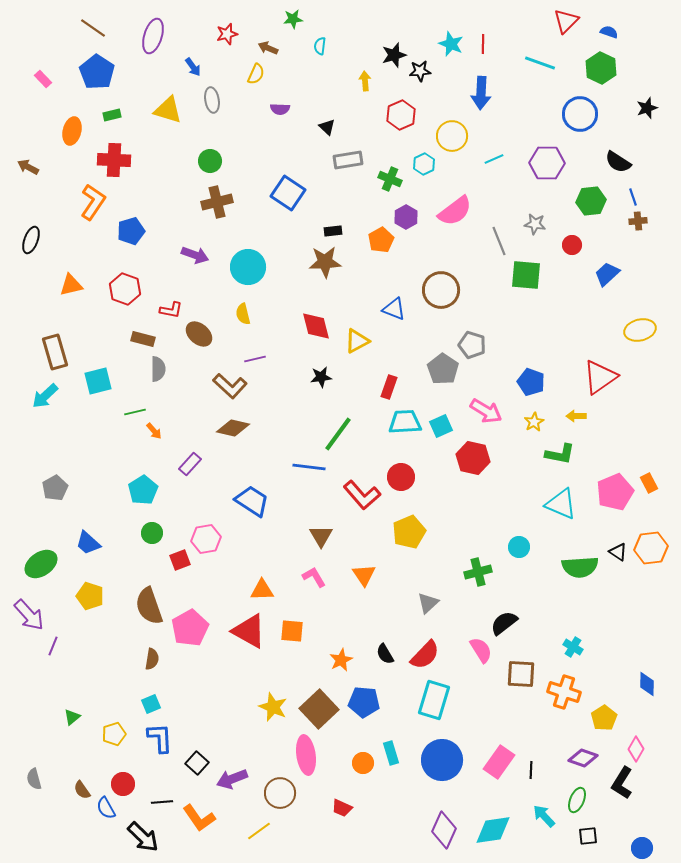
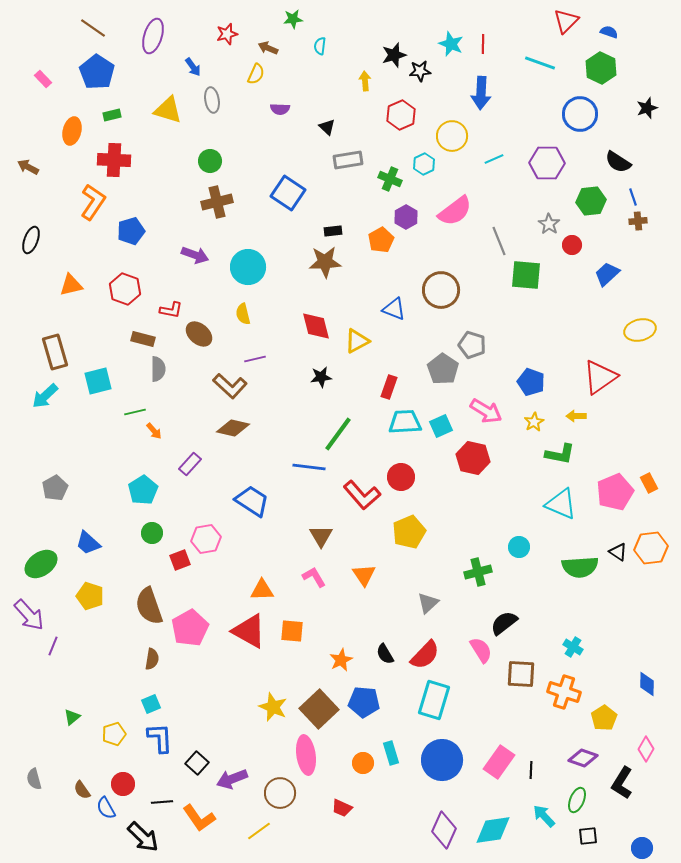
gray star at (535, 224): moved 14 px right; rotated 25 degrees clockwise
pink diamond at (636, 749): moved 10 px right
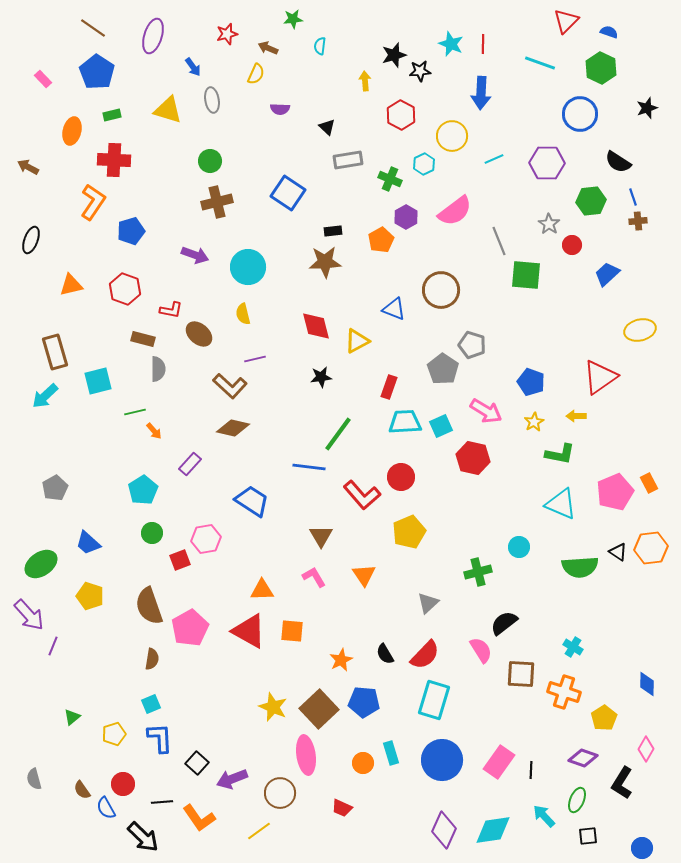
red hexagon at (401, 115): rotated 8 degrees counterclockwise
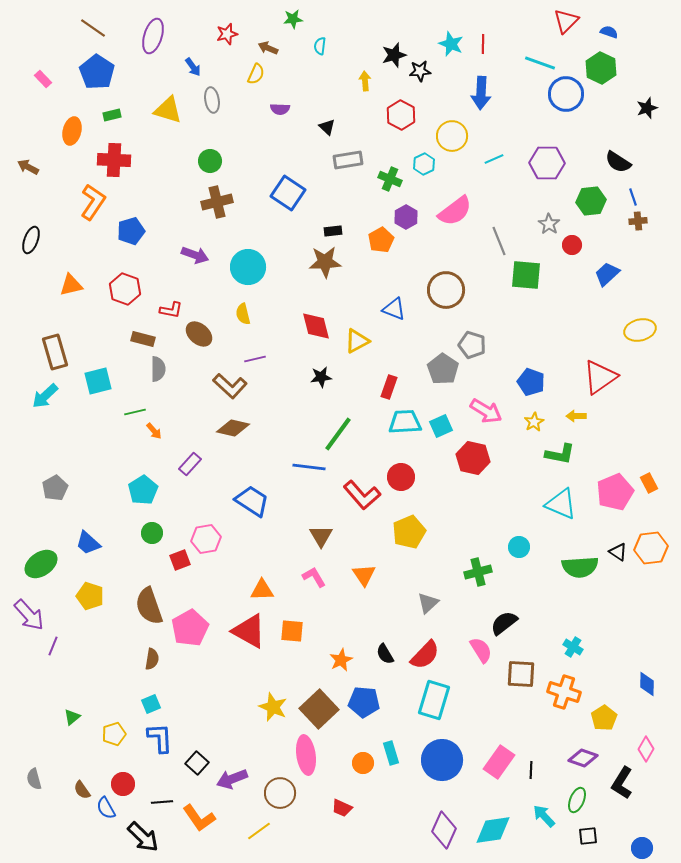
blue circle at (580, 114): moved 14 px left, 20 px up
brown circle at (441, 290): moved 5 px right
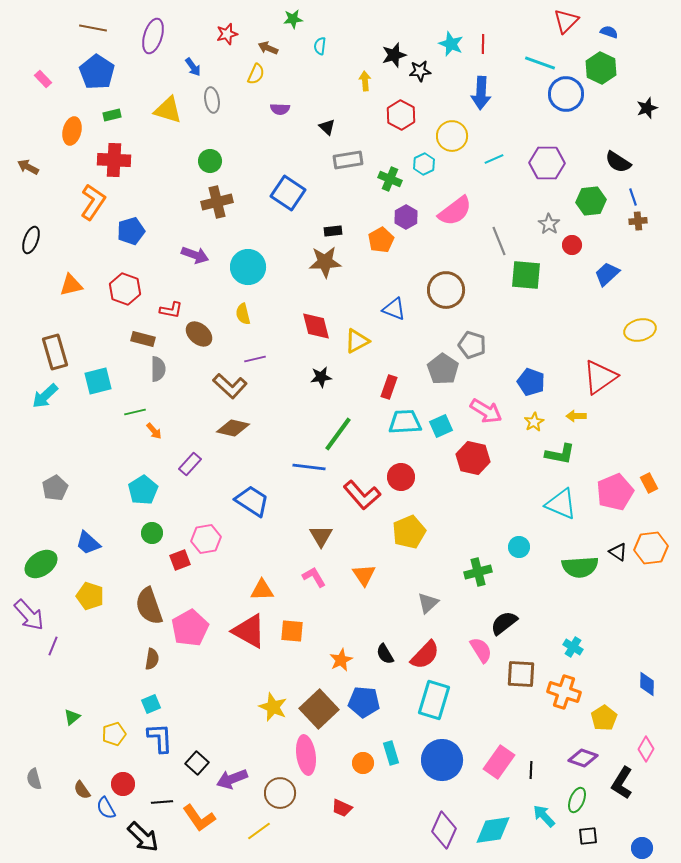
brown line at (93, 28): rotated 24 degrees counterclockwise
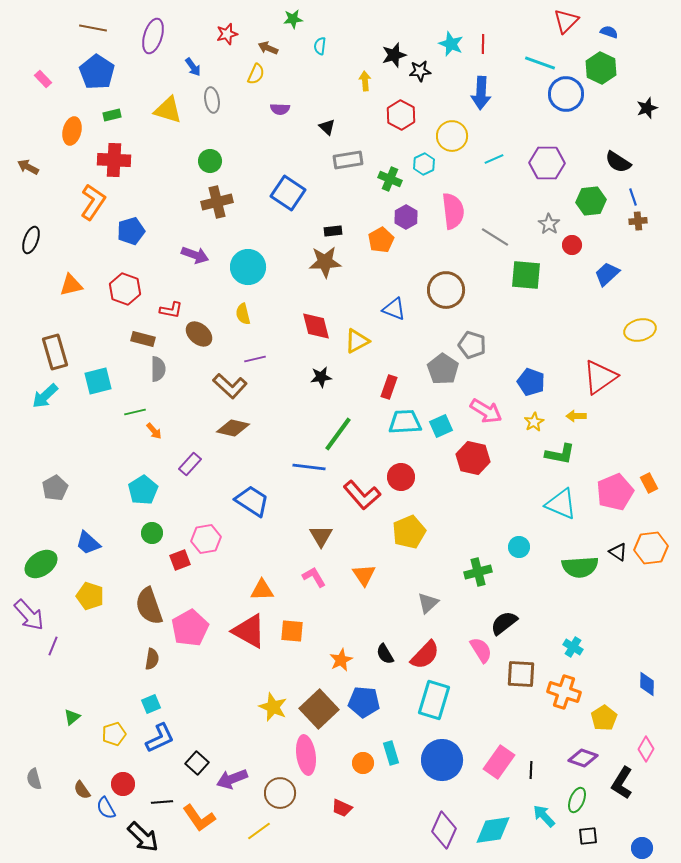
pink semicircle at (455, 211): moved 2 px left; rotated 60 degrees counterclockwise
gray line at (499, 241): moved 4 px left, 4 px up; rotated 36 degrees counterclockwise
blue L-shape at (160, 738): rotated 68 degrees clockwise
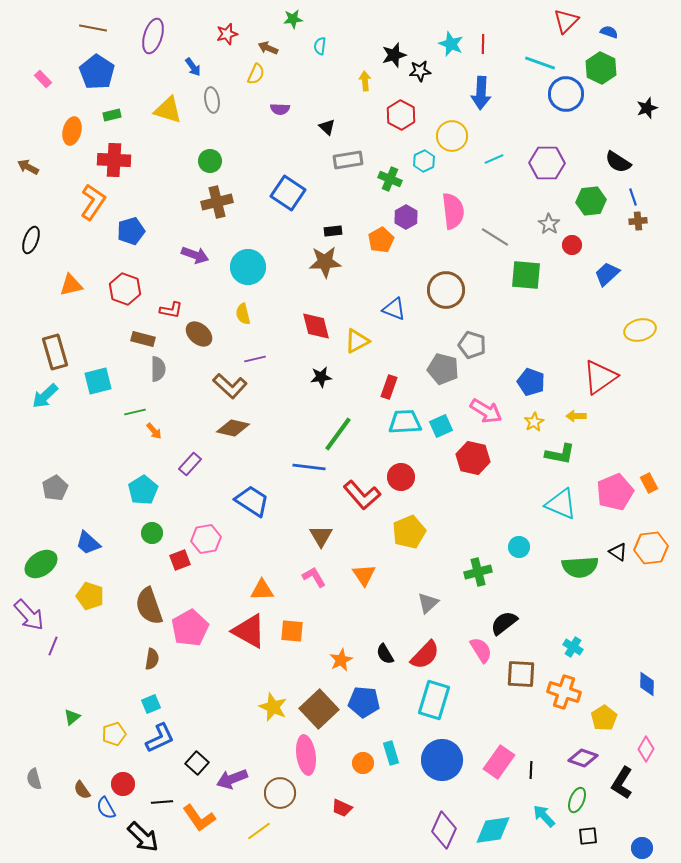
cyan hexagon at (424, 164): moved 3 px up
gray pentagon at (443, 369): rotated 20 degrees counterclockwise
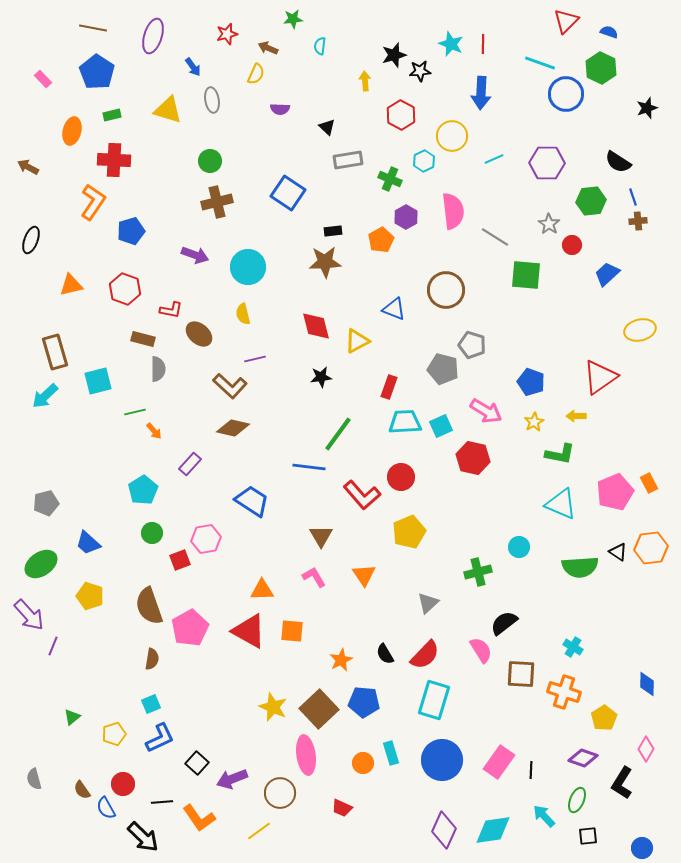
gray pentagon at (55, 488): moved 9 px left, 15 px down; rotated 15 degrees clockwise
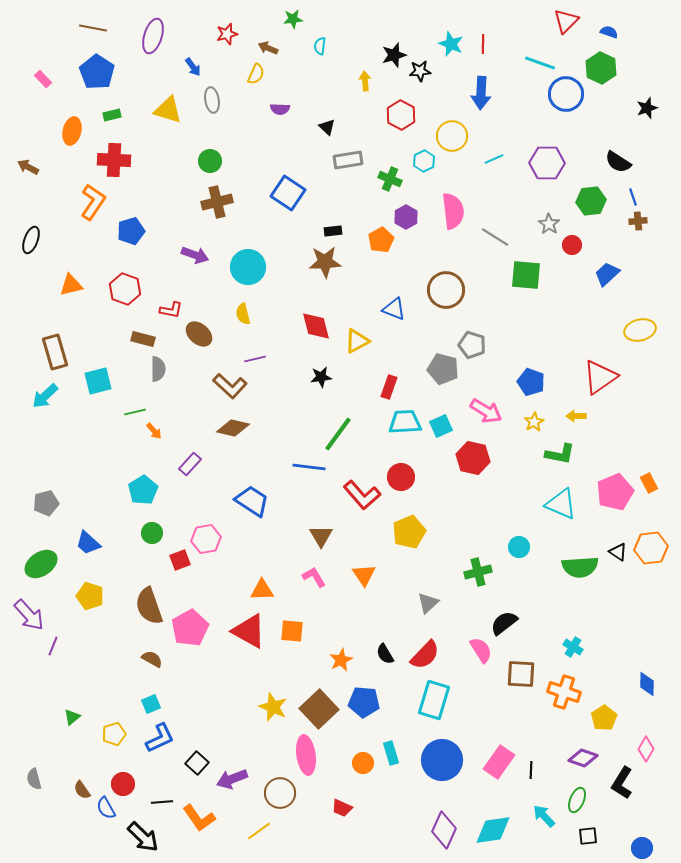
brown semicircle at (152, 659): rotated 70 degrees counterclockwise
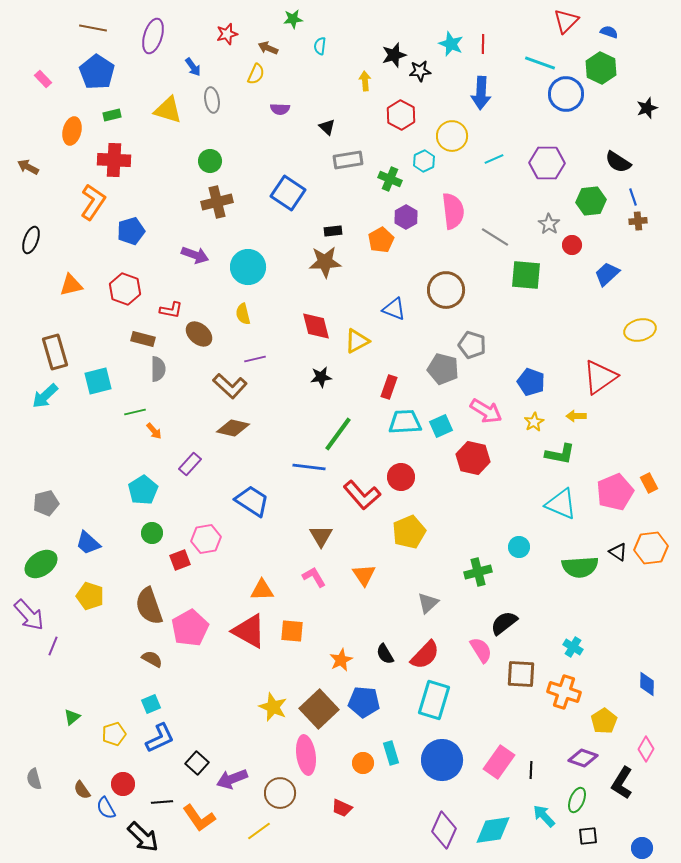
yellow pentagon at (604, 718): moved 3 px down
